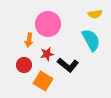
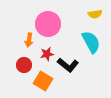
cyan semicircle: moved 2 px down
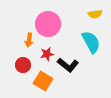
red circle: moved 1 px left
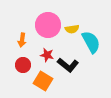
yellow semicircle: moved 23 px left, 15 px down
pink circle: moved 1 px down
orange arrow: moved 7 px left
red star: moved 1 px down; rotated 24 degrees clockwise
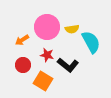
pink circle: moved 1 px left, 2 px down
orange arrow: rotated 48 degrees clockwise
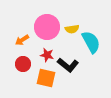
red circle: moved 1 px up
orange square: moved 3 px right, 3 px up; rotated 18 degrees counterclockwise
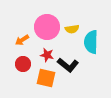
cyan semicircle: rotated 150 degrees counterclockwise
